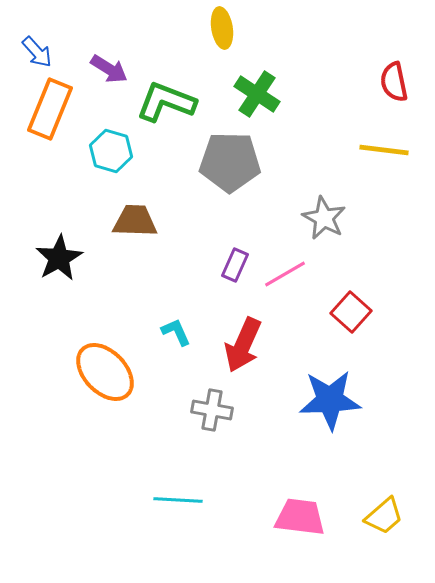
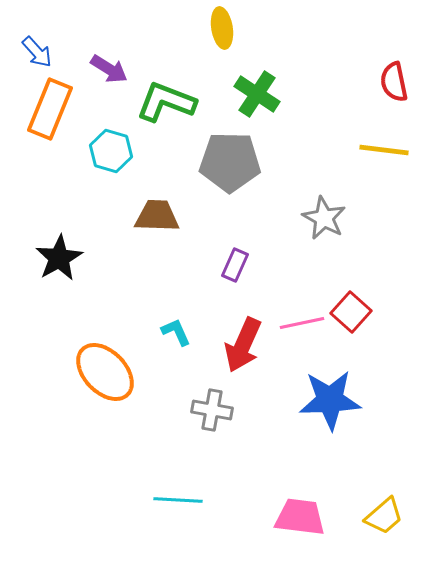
brown trapezoid: moved 22 px right, 5 px up
pink line: moved 17 px right, 49 px down; rotated 18 degrees clockwise
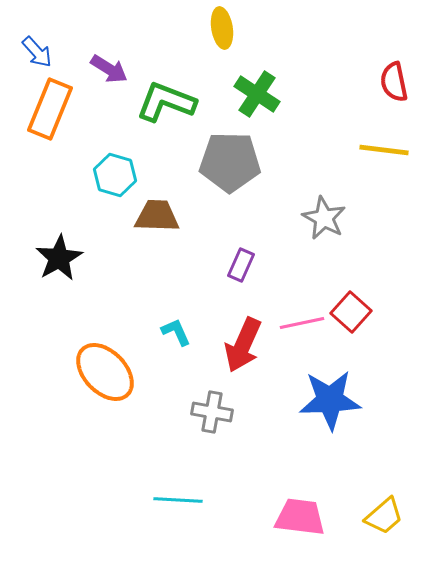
cyan hexagon: moved 4 px right, 24 px down
purple rectangle: moved 6 px right
gray cross: moved 2 px down
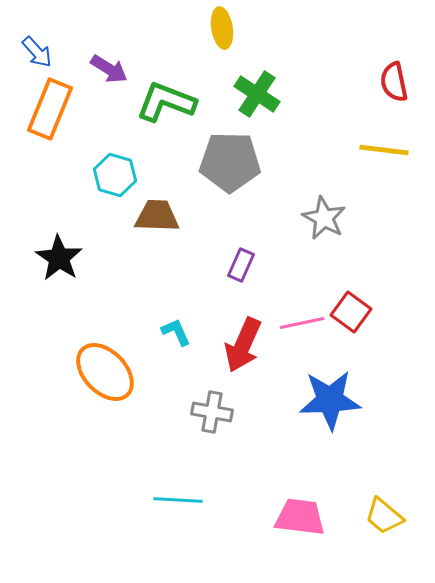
black star: rotated 9 degrees counterclockwise
red square: rotated 6 degrees counterclockwise
yellow trapezoid: rotated 81 degrees clockwise
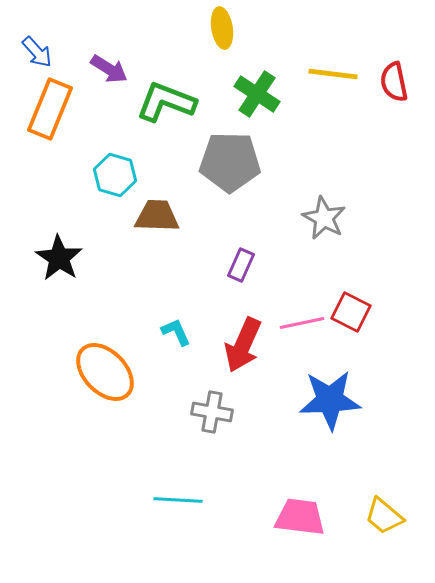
yellow line: moved 51 px left, 76 px up
red square: rotated 9 degrees counterclockwise
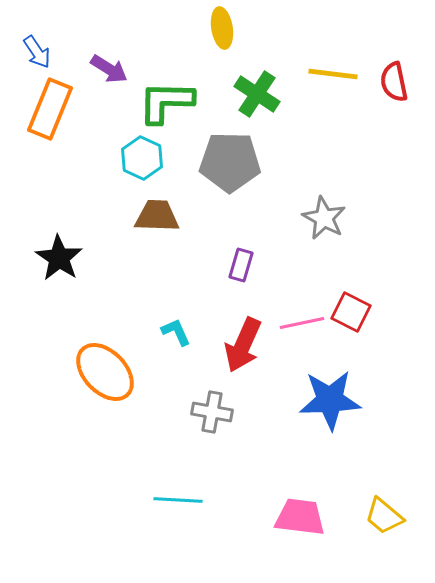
blue arrow: rotated 8 degrees clockwise
green L-shape: rotated 20 degrees counterclockwise
cyan hexagon: moved 27 px right, 17 px up; rotated 9 degrees clockwise
purple rectangle: rotated 8 degrees counterclockwise
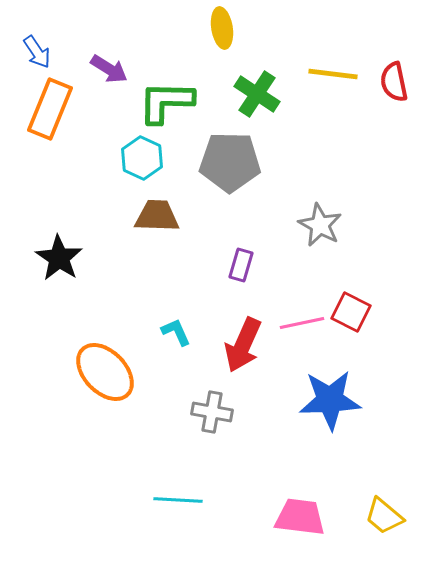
gray star: moved 4 px left, 7 px down
